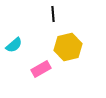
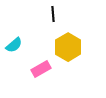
yellow hexagon: rotated 16 degrees counterclockwise
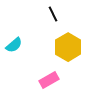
black line: rotated 21 degrees counterclockwise
pink rectangle: moved 8 px right, 11 px down
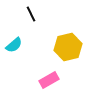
black line: moved 22 px left
yellow hexagon: rotated 16 degrees clockwise
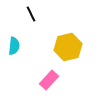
cyan semicircle: moved 1 px down; rotated 42 degrees counterclockwise
pink rectangle: rotated 18 degrees counterclockwise
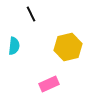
pink rectangle: moved 4 px down; rotated 24 degrees clockwise
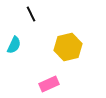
cyan semicircle: moved 1 px up; rotated 18 degrees clockwise
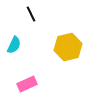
pink rectangle: moved 22 px left
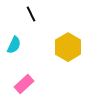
yellow hexagon: rotated 16 degrees counterclockwise
pink rectangle: moved 3 px left; rotated 18 degrees counterclockwise
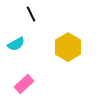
cyan semicircle: moved 2 px right, 1 px up; rotated 36 degrees clockwise
